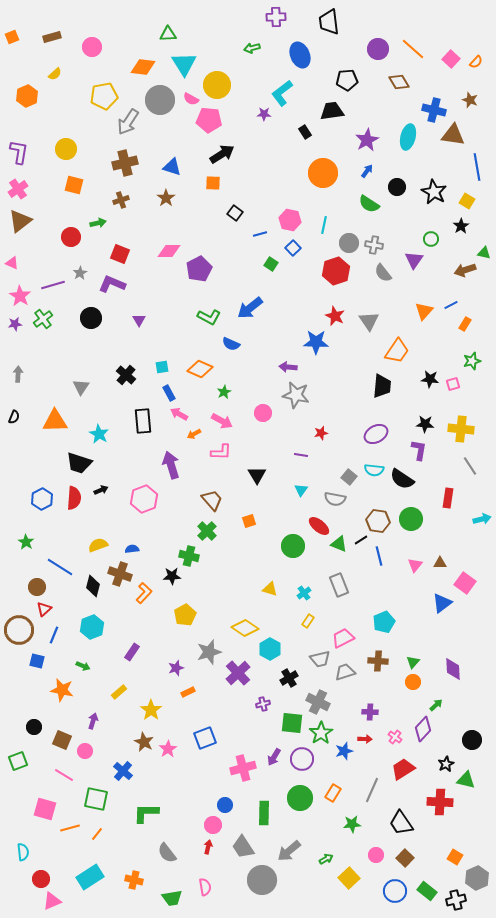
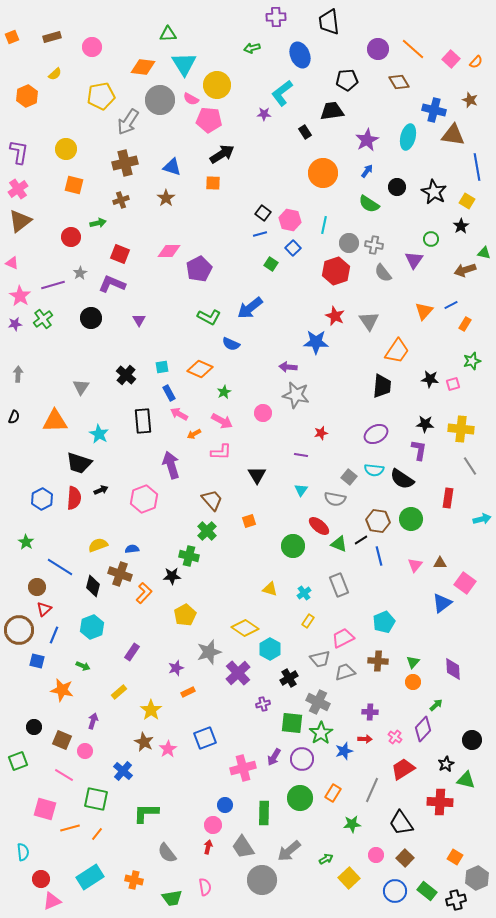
yellow pentagon at (104, 96): moved 3 px left
black square at (235, 213): moved 28 px right
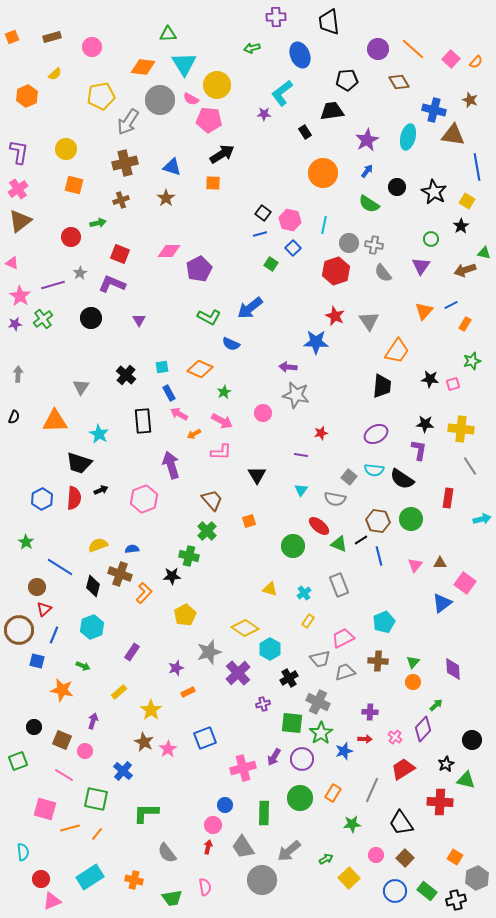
purple triangle at (414, 260): moved 7 px right, 6 px down
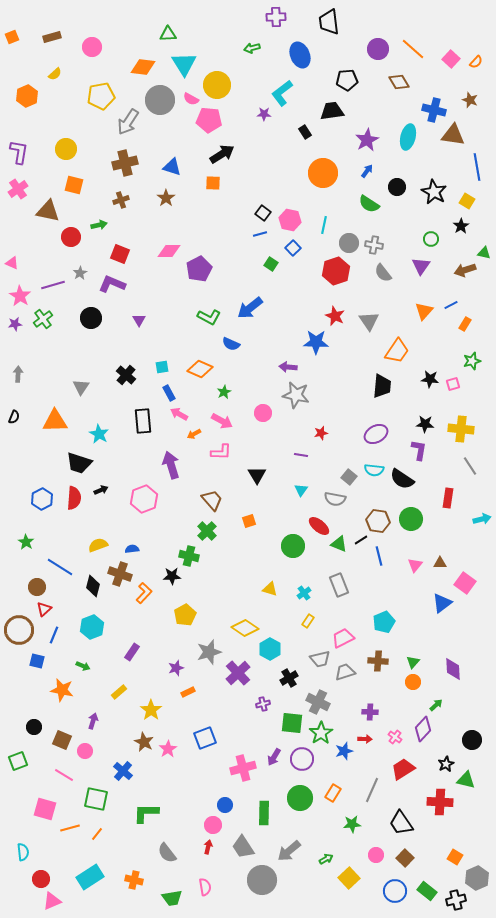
brown triangle at (20, 221): moved 28 px right, 10 px up; rotated 50 degrees clockwise
green arrow at (98, 223): moved 1 px right, 2 px down
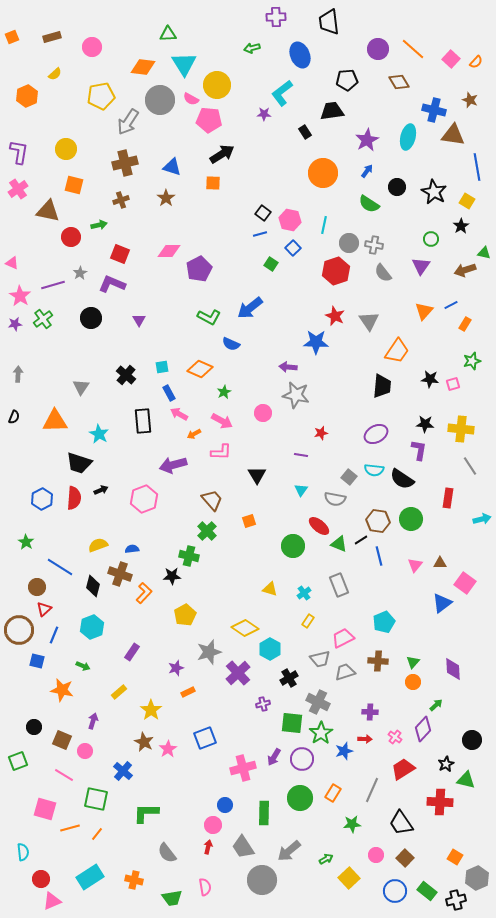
purple arrow at (171, 465): moved 2 px right; rotated 88 degrees counterclockwise
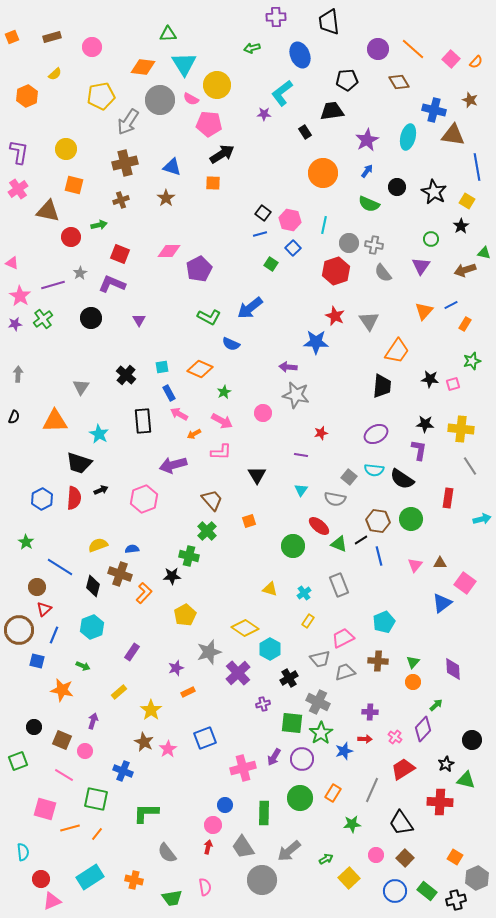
pink pentagon at (209, 120): moved 4 px down
green semicircle at (369, 204): rotated 10 degrees counterclockwise
blue cross at (123, 771): rotated 18 degrees counterclockwise
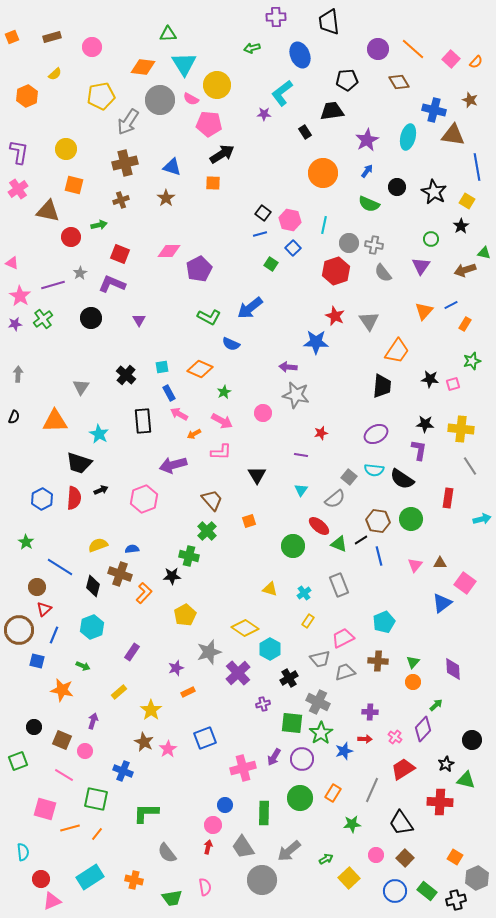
gray semicircle at (335, 499): rotated 50 degrees counterclockwise
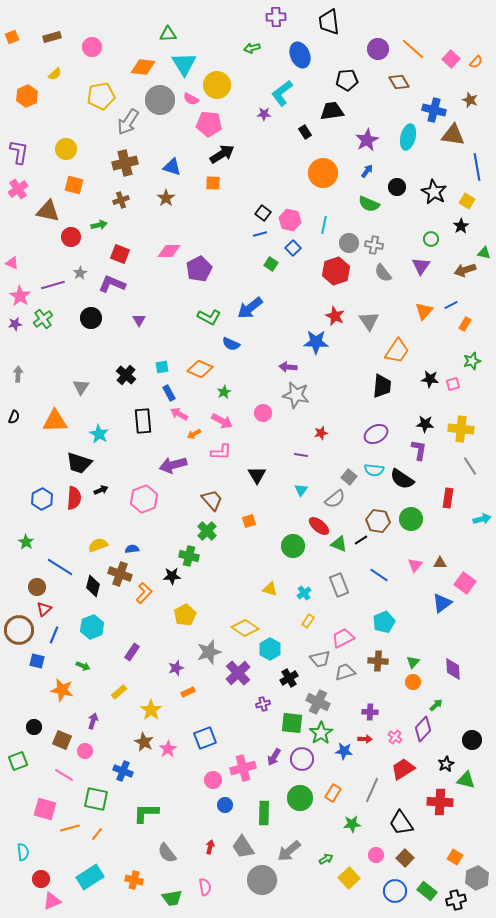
blue line at (379, 556): moved 19 px down; rotated 42 degrees counterclockwise
blue star at (344, 751): rotated 24 degrees clockwise
pink circle at (213, 825): moved 45 px up
red arrow at (208, 847): moved 2 px right
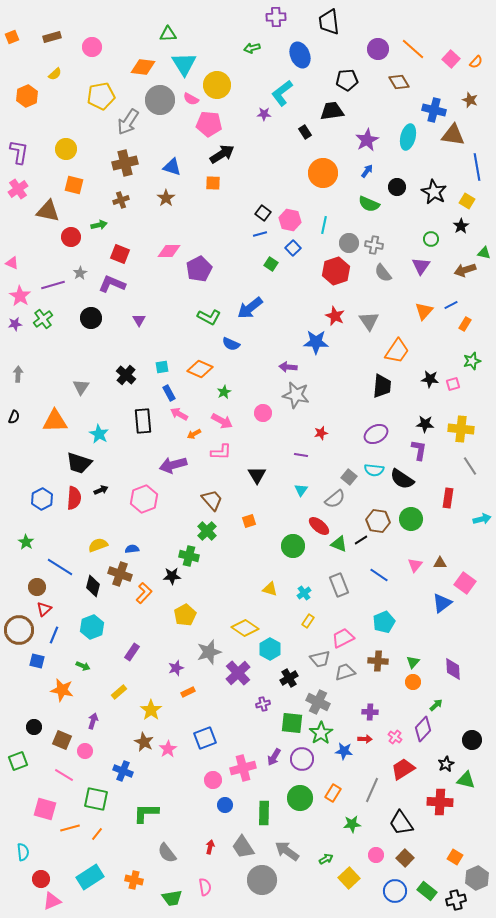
gray arrow at (289, 851): moved 2 px left; rotated 75 degrees clockwise
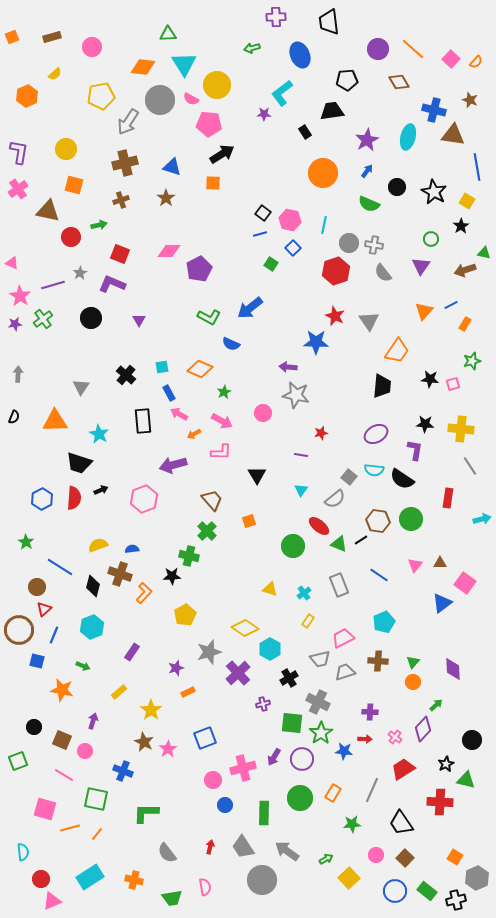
purple L-shape at (419, 450): moved 4 px left
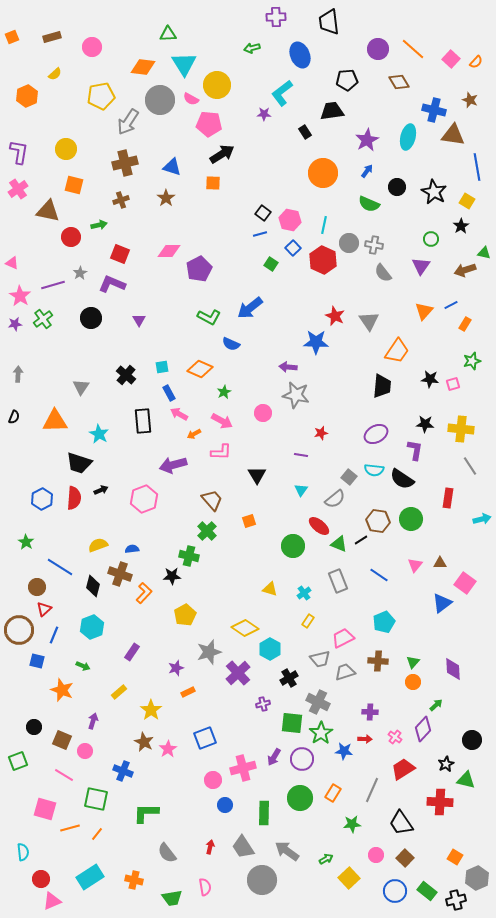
red hexagon at (336, 271): moved 13 px left, 11 px up; rotated 16 degrees counterclockwise
gray rectangle at (339, 585): moved 1 px left, 4 px up
orange star at (62, 690): rotated 10 degrees clockwise
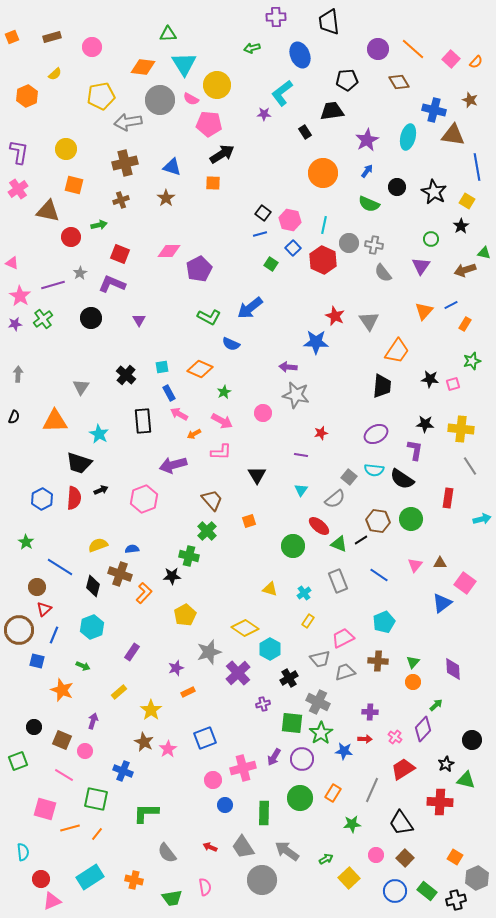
gray arrow at (128, 122): rotated 48 degrees clockwise
red arrow at (210, 847): rotated 80 degrees counterclockwise
